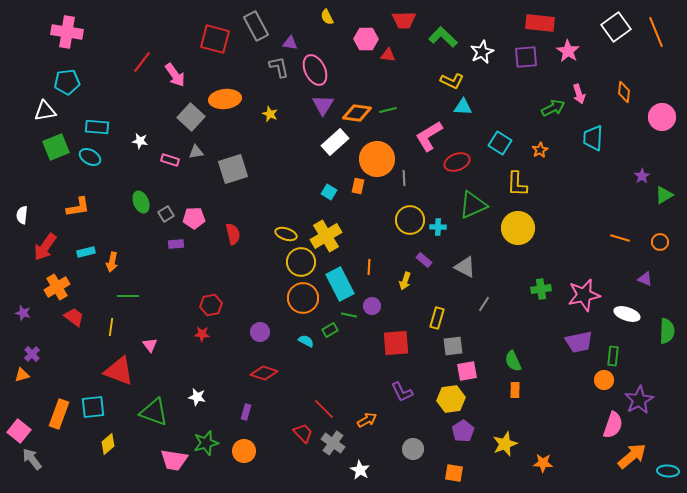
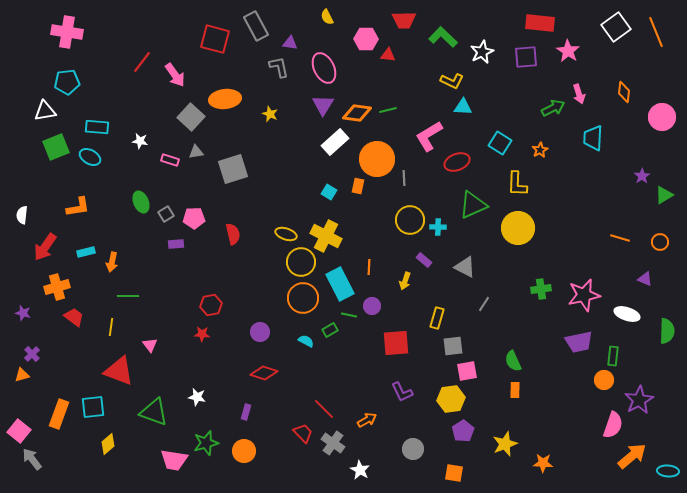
pink ellipse at (315, 70): moved 9 px right, 2 px up
yellow cross at (326, 236): rotated 32 degrees counterclockwise
orange cross at (57, 287): rotated 15 degrees clockwise
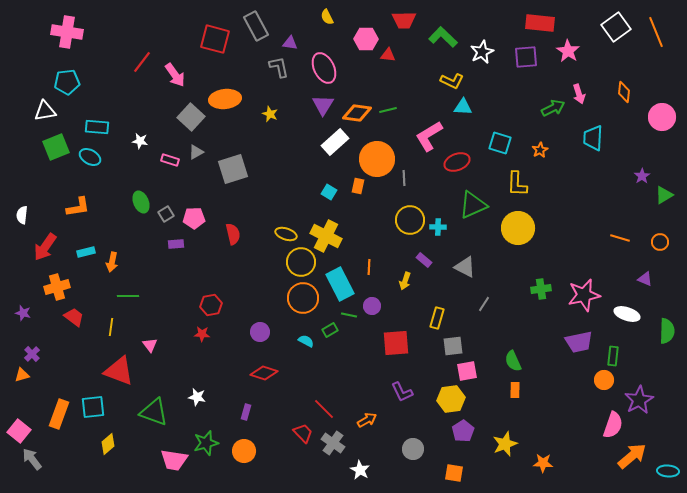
cyan square at (500, 143): rotated 15 degrees counterclockwise
gray triangle at (196, 152): rotated 21 degrees counterclockwise
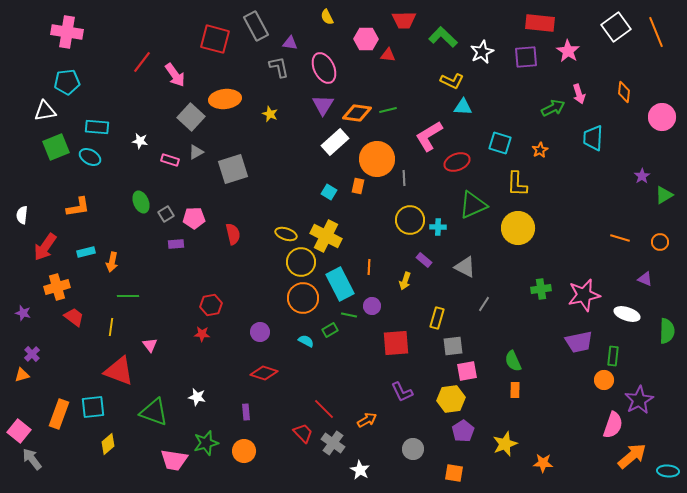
purple rectangle at (246, 412): rotated 21 degrees counterclockwise
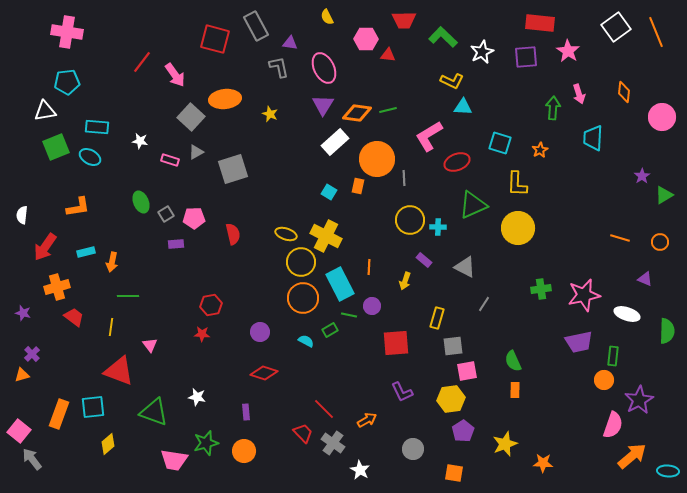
green arrow at (553, 108): rotated 60 degrees counterclockwise
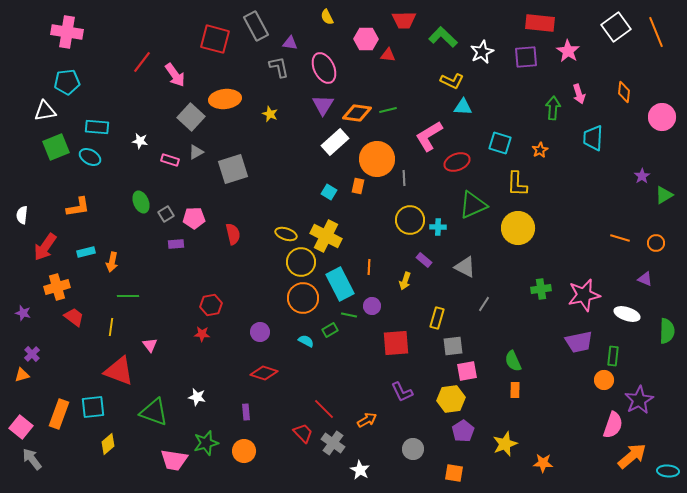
orange circle at (660, 242): moved 4 px left, 1 px down
pink square at (19, 431): moved 2 px right, 4 px up
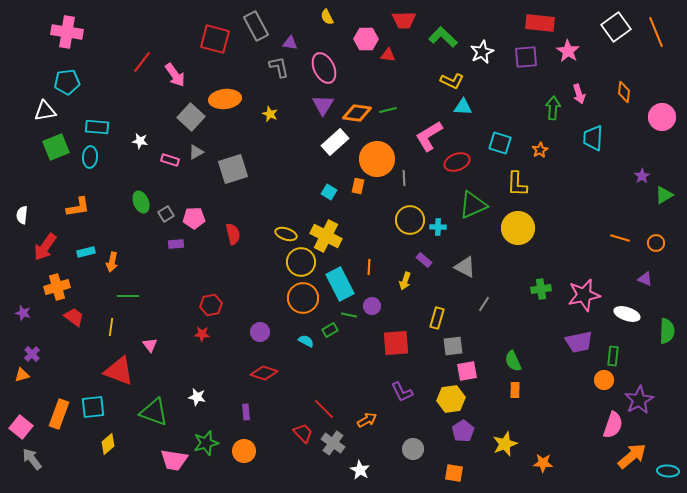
cyan ellipse at (90, 157): rotated 65 degrees clockwise
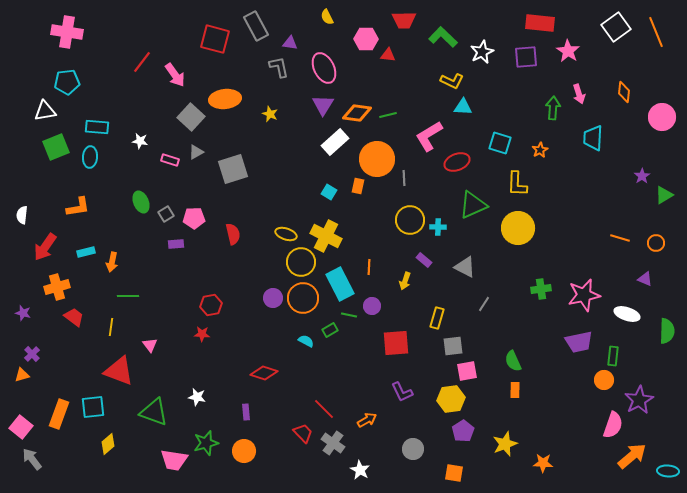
green line at (388, 110): moved 5 px down
purple circle at (260, 332): moved 13 px right, 34 px up
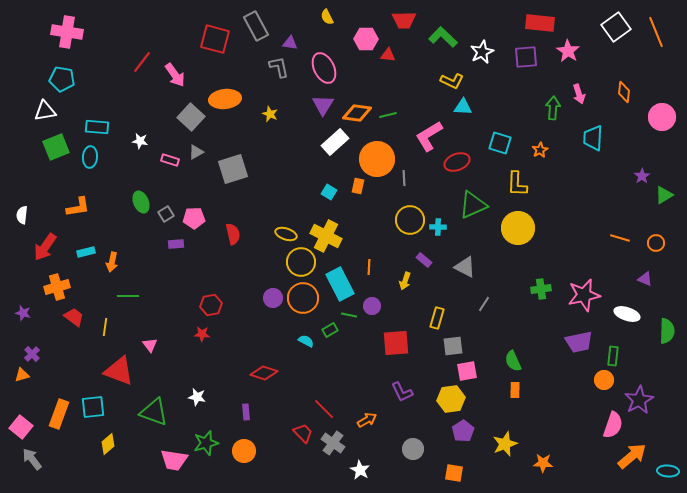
cyan pentagon at (67, 82): moved 5 px left, 3 px up; rotated 15 degrees clockwise
yellow line at (111, 327): moved 6 px left
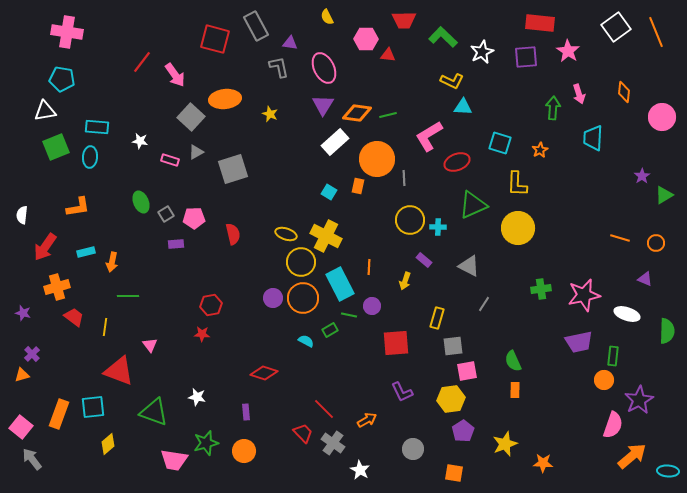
gray triangle at (465, 267): moved 4 px right, 1 px up
